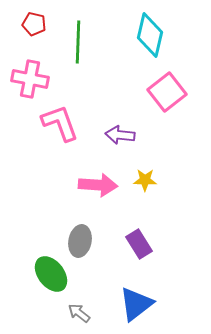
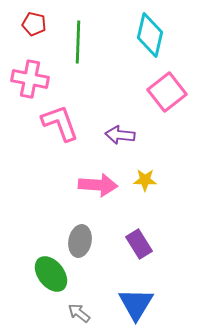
blue triangle: rotated 21 degrees counterclockwise
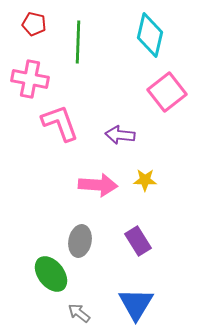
purple rectangle: moved 1 px left, 3 px up
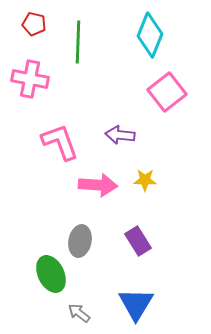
cyan diamond: rotated 9 degrees clockwise
pink L-shape: moved 19 px down
green ellipse: rotated 12 degrees clockwise
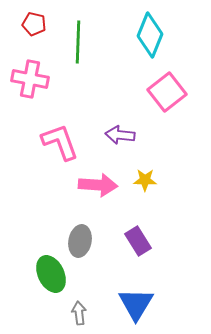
gray arrow: rotated 45 degrees clockwise
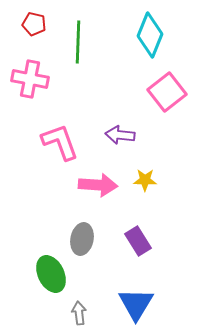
gray ellipse: moved 2 px right, 2 px up
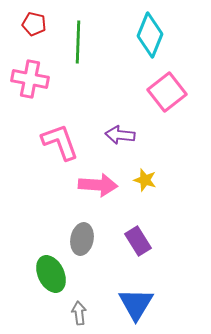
yellow star: rotated 15 degrees clockwise
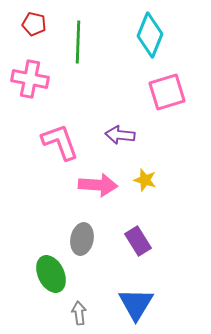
pink square: rotated 21 degrees clockwise
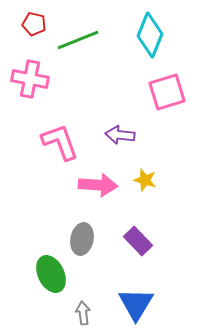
green line: moved 2 px up; rotated 66 degrees clockwise
purple rectangle: rotated 12 degrees counterclockwise
gray arrow: moved 4 px right
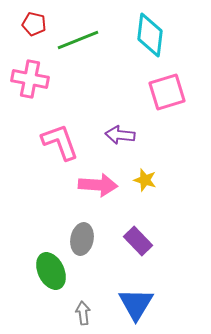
cyan diamond: rotated 15 degrees counterclockwise
green ellipse: moved 3 px up
